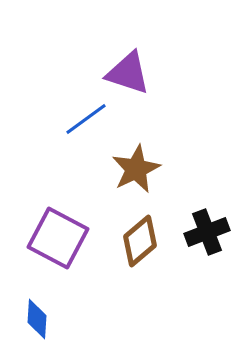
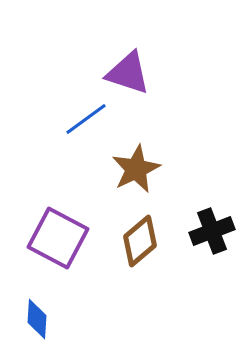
black cross: moved 5 px right, 1 px up
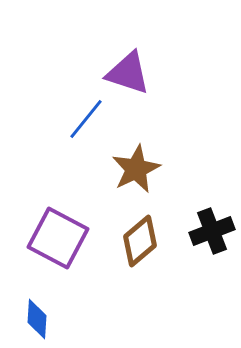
blue line: rotated 15 degrees counterclockwise
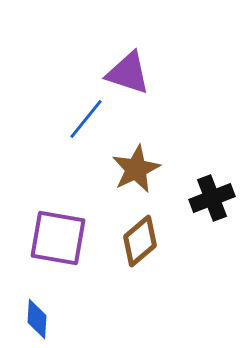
black cross: moved 33 px up
purple square: rotated 18 degrees counterclockwise
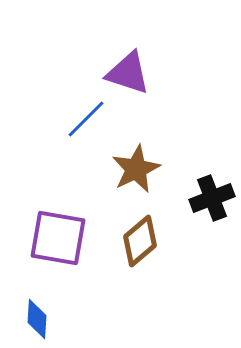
blue line: rotated 6 degrees clockwise
